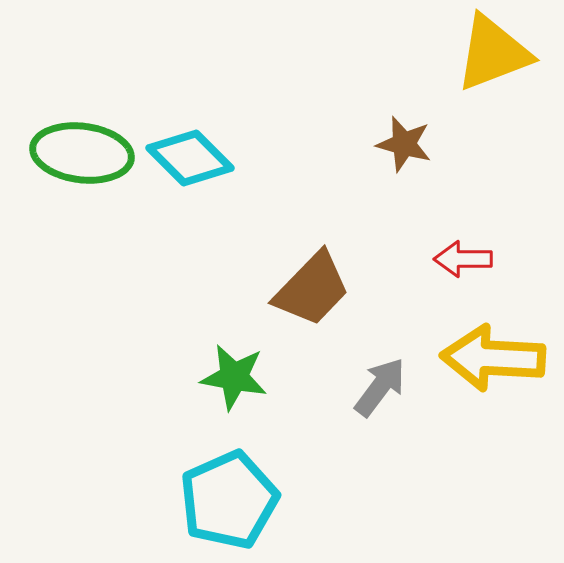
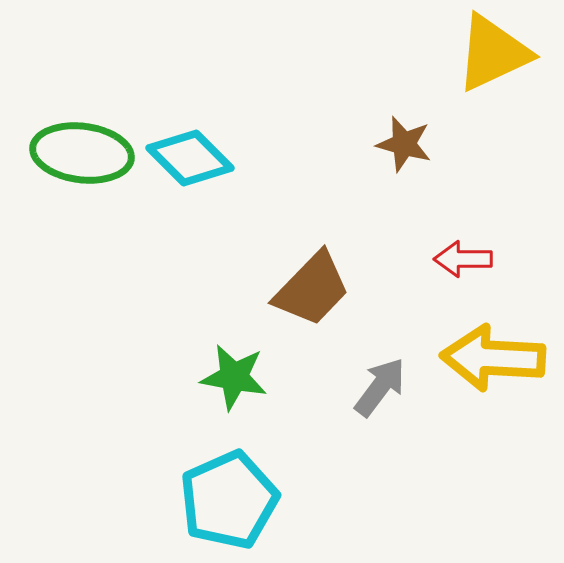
yellow triangle: rotated 4 degrees counterclockwise
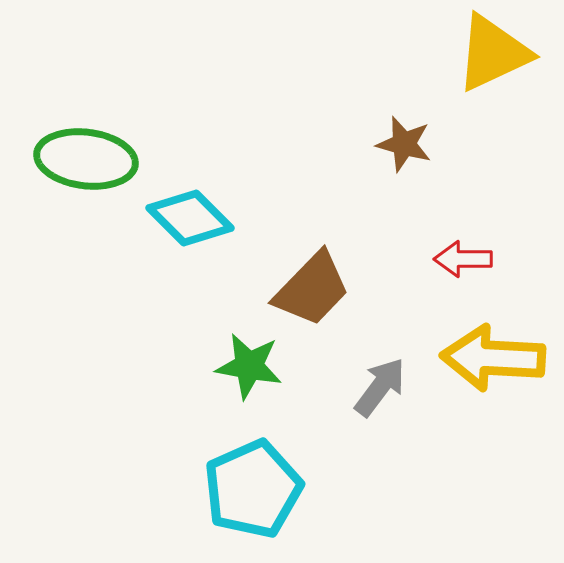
green ellipse: moved 4 px right, 6 px down
cyan diamond: moved 60 px down
green star: moved 15 px right, 11 px up
cyan pentagon: moved 24 px right, 11 px up
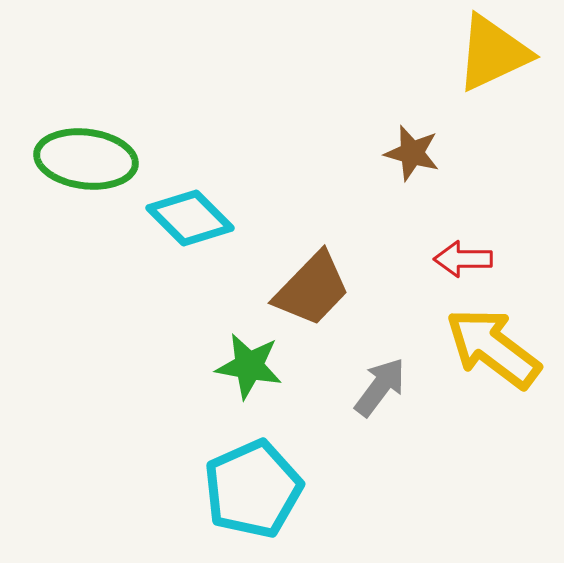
brown star: moved 8 px right, 9 px down
yellow arrow: moved 10 px up; rotated 34 degrees clockwise
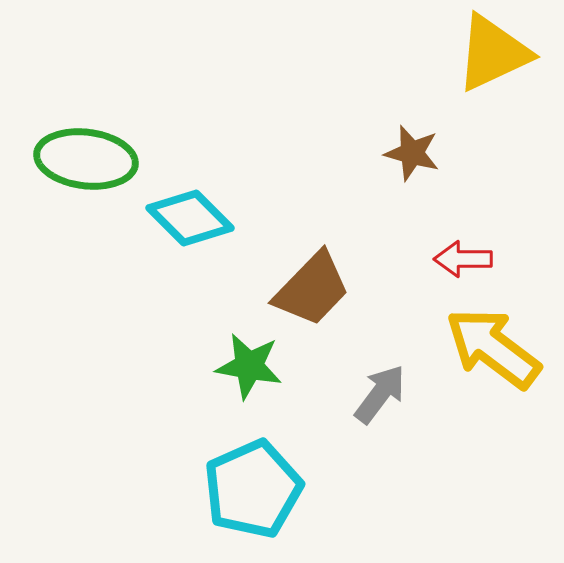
gray arrow: moved 7 px down
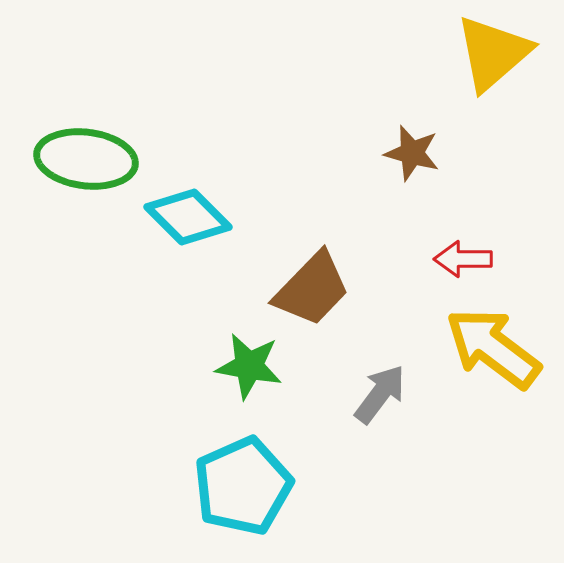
yellow triangle: rotated 16 degrees counterclockwise
cyan diamond: moved 2 px left, 1 px up
cyan pentagon: moved 10 px left, 3 px up
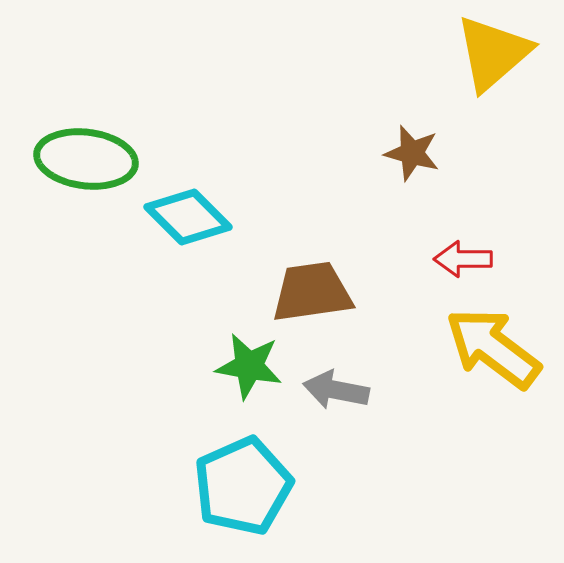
brown trapezoid: moved 3 px down; rotated 142 degrees counterclockwise
gray arrow: moved 44 px left, 4 px up; rotated 116 degrees counterclockwise
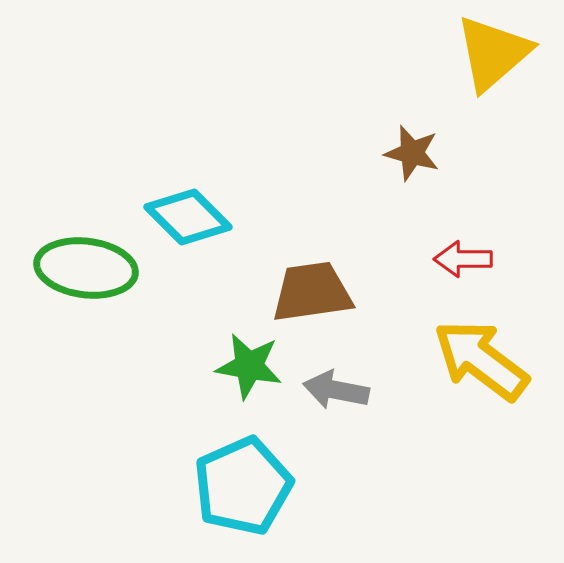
green ellipse: moved 109 px down
yellow arrow: moved 12 px left, 12 px down
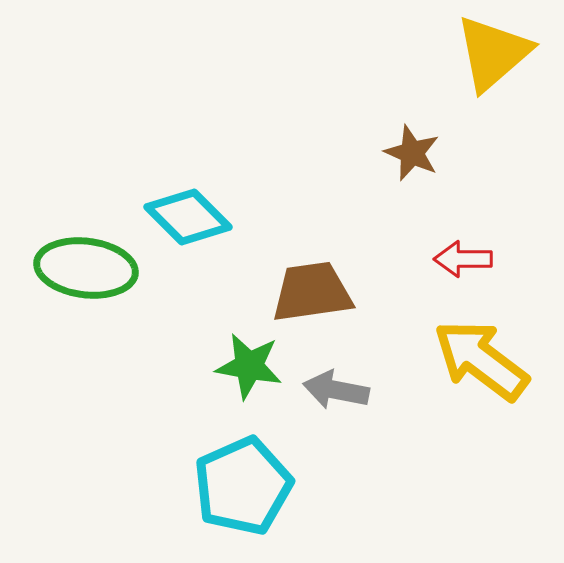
brown star: rotated 8 degrees clockwise
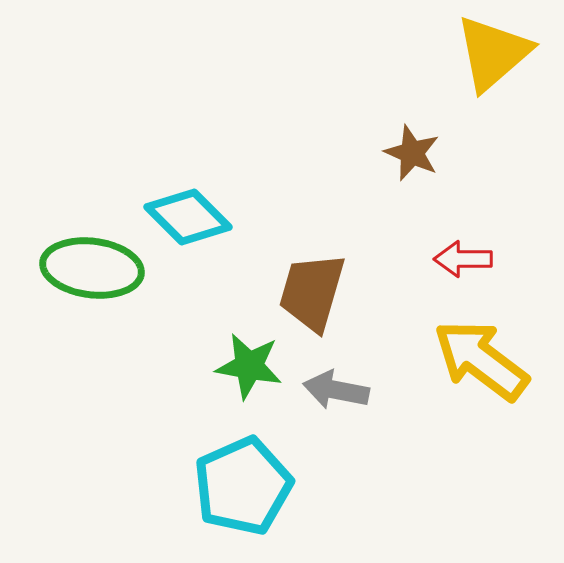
green ellipse: moved 6 px right
brown trapezoid: rotated 66 degrees counterclockwise
